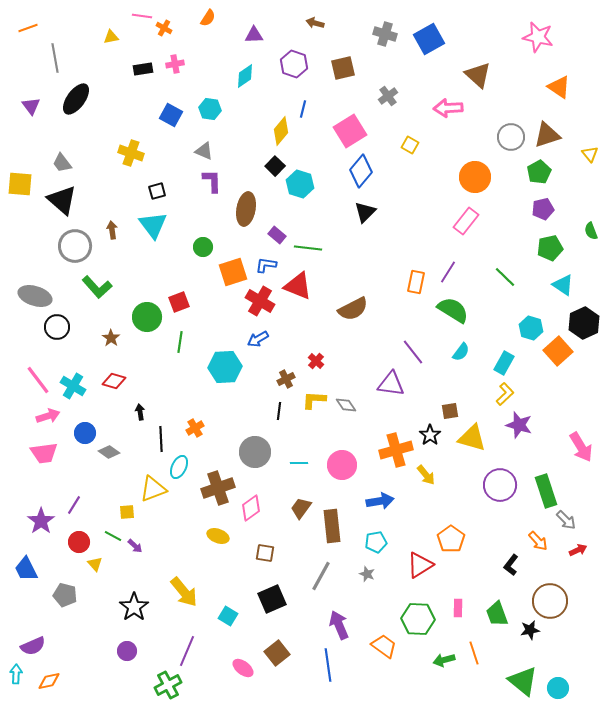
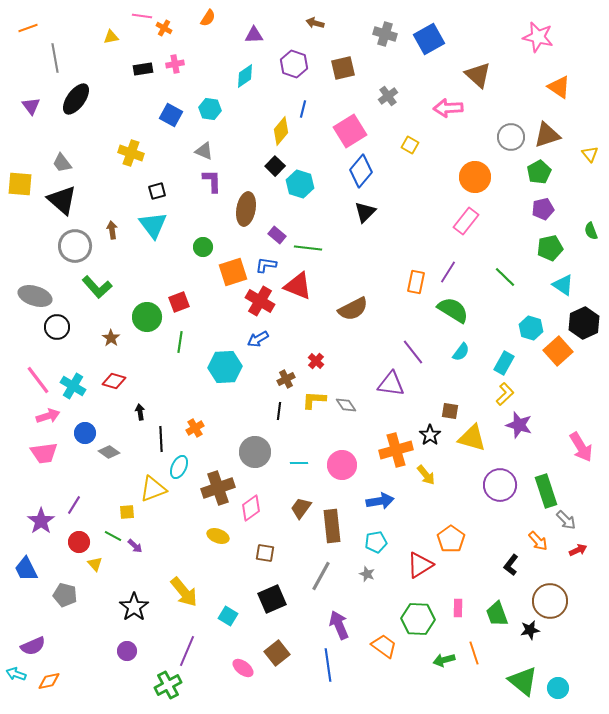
brown square at (450, 411): rotated 18 degrees clockwise
cyan arrow at (16, 674): rotated 72 degrees counterclockwise
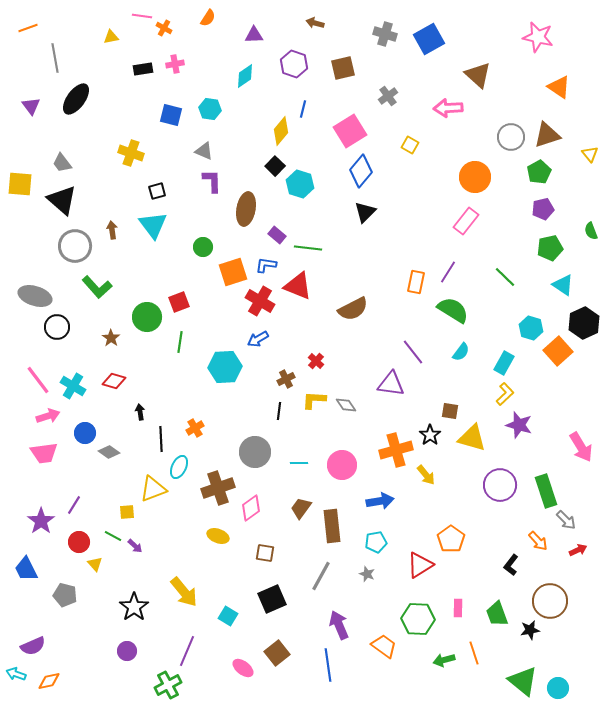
blue square at (171, 115): rotated 15 degrees counterclockwise
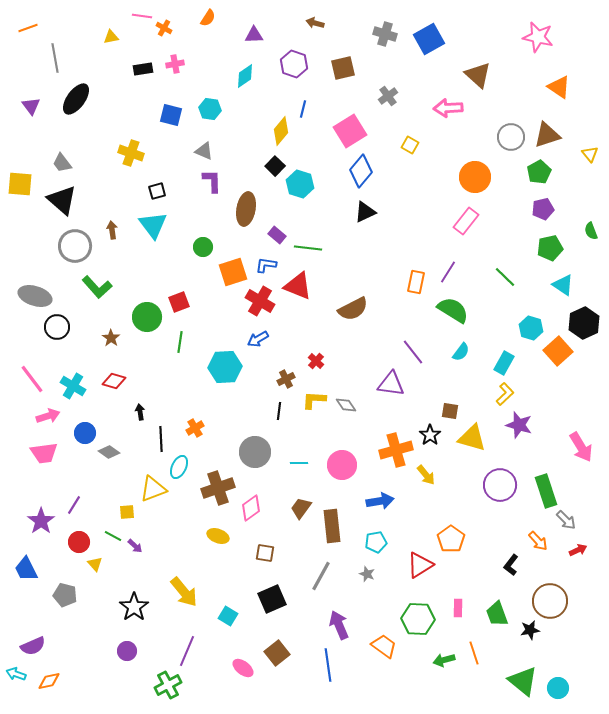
black triangle at (365, 212): rotated 20 degrees clockwise
pink line at (38, 380): moved 6 px left, 1 px up
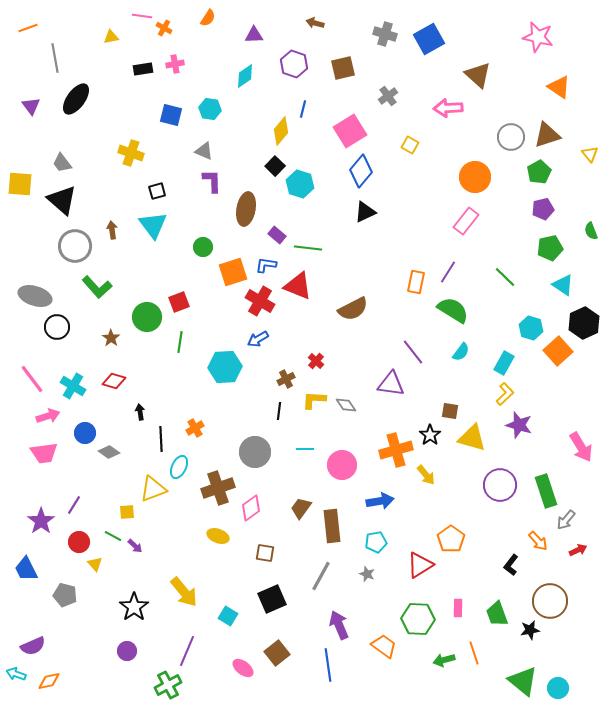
cyan line at (299, 463): moved 6 px right, 14 px up
gray arrow at (566, 520): rotated 85 degrees clockwise
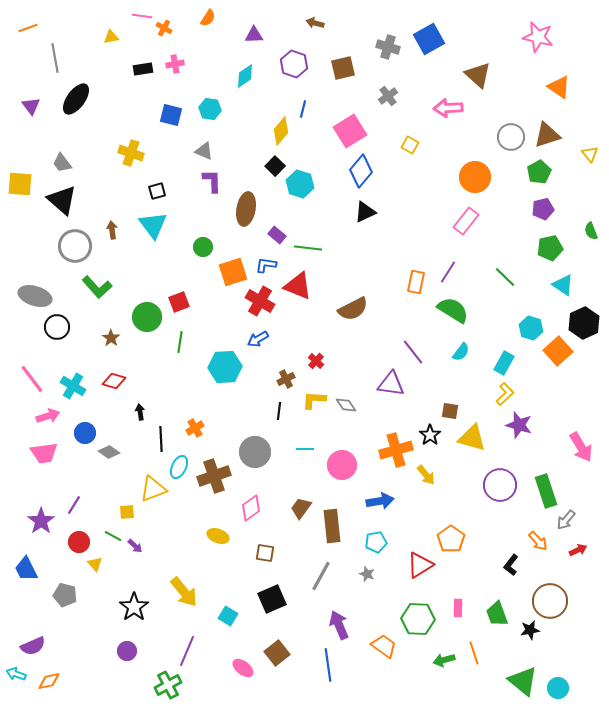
gray cross at (385, 34): moved 3 px right, 13 px down
brown cross at (218, 488): moved 4 px left, 12 px up
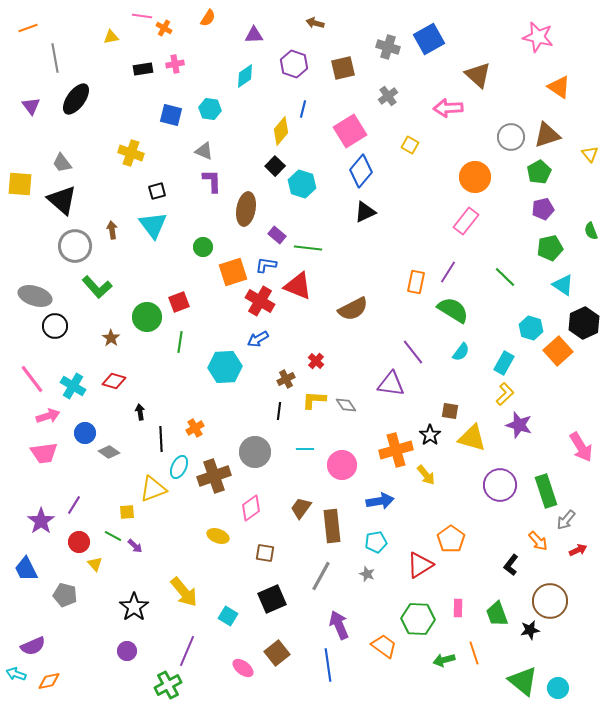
cyan hexagon at (300, 184): moved 2 px right
black circle at (57, 327): moved 2 px left, 1 px up
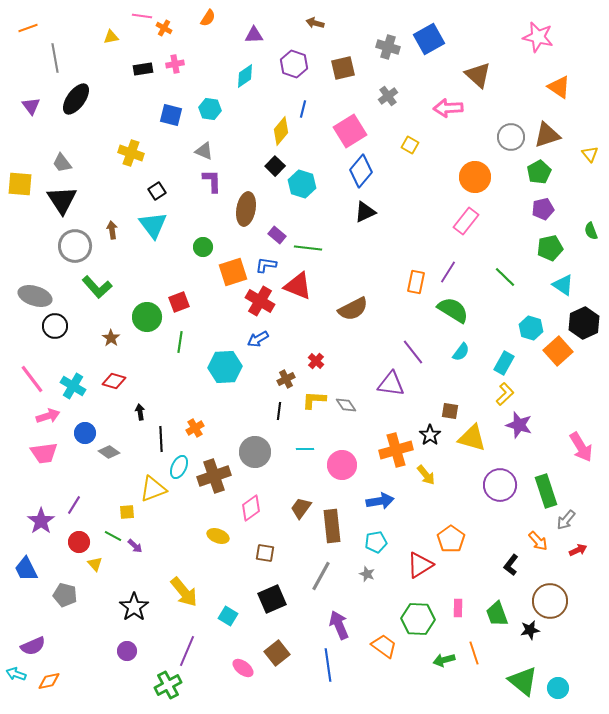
black square at (157, 191): rotated 18 degrees counterclockwise
black triangle at (62, 200): rotated 16 degrees clockwise
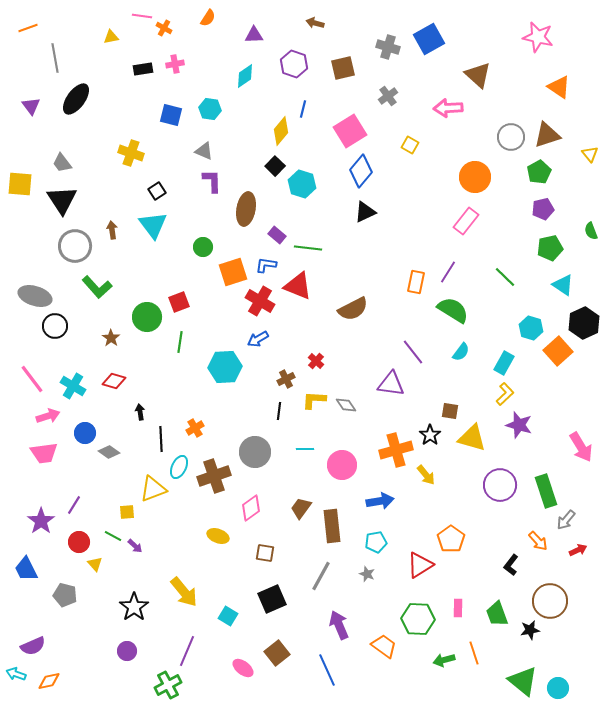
blue line at (328, 665): moved 1 px left, 5 px down; rotated 16 degrees counterclockwise
